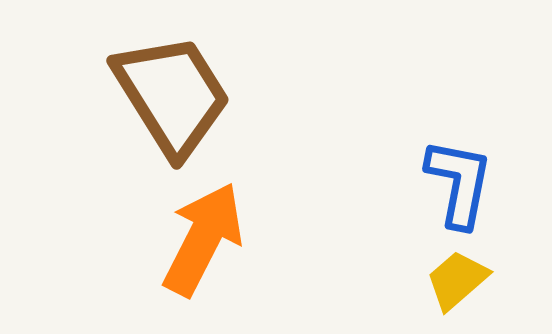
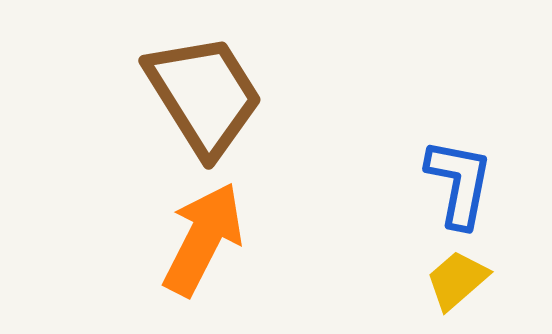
brown trapezoid: moved 32 px right
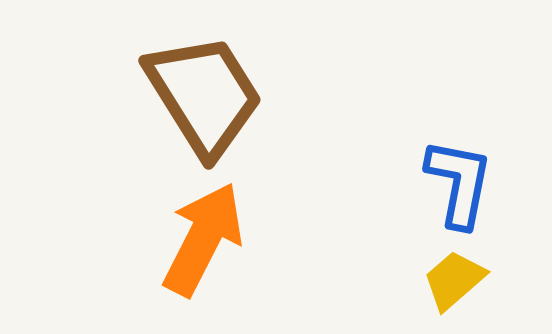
yellow trapezoid: moved 3 px left
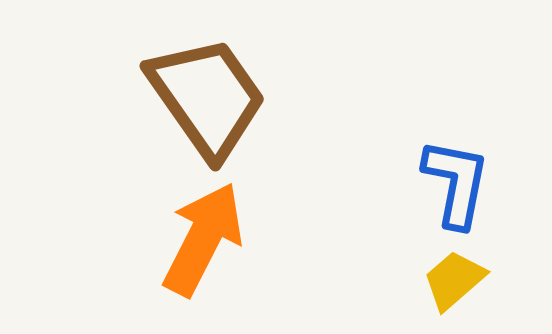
brown trapezoid: moved 3 px right, 2 px down; rotated 3 degrees counterclockwise
blue L-shape: moved 3 px left
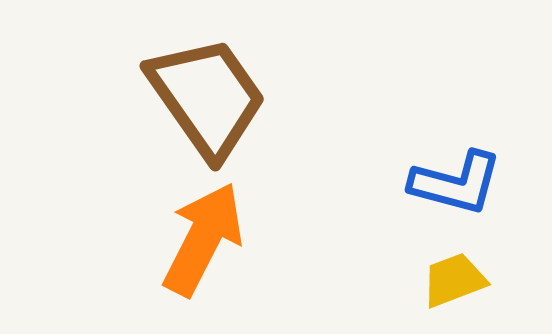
blue L-shape: rotated 94 degrees clockwise
yellow trapezoid: rotated 20 degrees clockwise
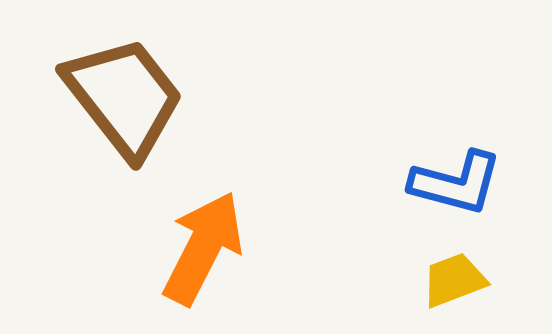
brown trapezoid: moved 83 px left; rotated 3 degrees counterclockwise
orange arrow: moved 9 px down
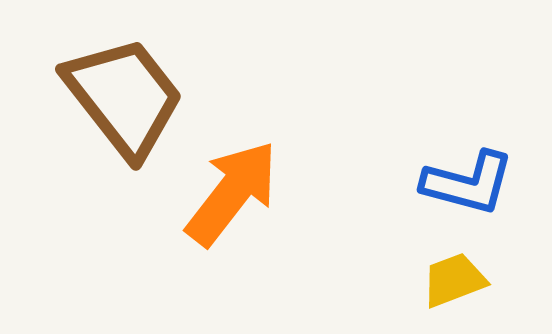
blue L-shape: moved 12 px right
orange arrow: moved 29 px right, 55 px up; rotated 11 degrees clockwise
